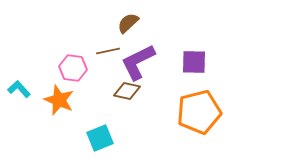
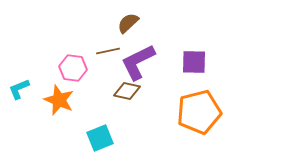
cyan L-shape: rotated 70 degrees counterclockwise
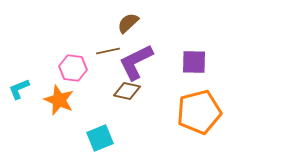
purple L-shape: moved 2 px left
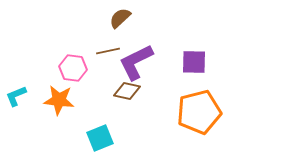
brown semicircle: moved 8 px left, 5 px up
cyan L-shape: moved 3 px left, 7 px down
orange star: rotated 16 degrees counterclockwise
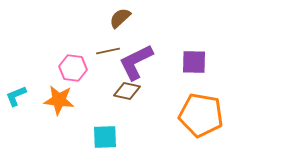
orange pentagon: moved 2 px right, 3 px down; rotated 24 degrees clockwise
cyan square: moved 5 px right, 1 px up; rotated 20 degrees clockwise
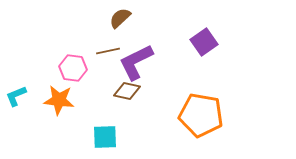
purple square: moved 10 px right, 20 px up; rotated 36 degrees counterclockwise
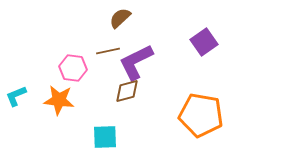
brown diamond: rotated 28 degrees counterclockwise
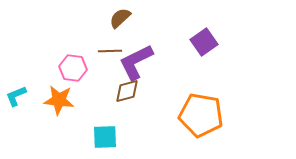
brown line: moved 2 px right; rotated 10 degrees clockwise
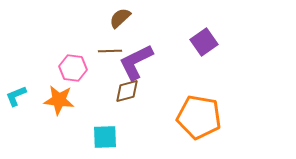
orange pentagon: moved 2 px left, 2 px down
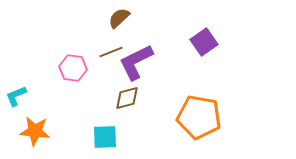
brown semicircle: moved 1 px left
brown line: moved 1 px right, 1 px down; rotated 20 degrees counterclockwise
brown diamond: moved 7 px down
orange star: moved 24 px left, 31 px down
